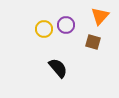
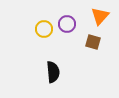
purple circle: moved 1 px right, 1 px up
black semicircle: moved 5 px left, 4 px down; rotated 35 degrees clockwise
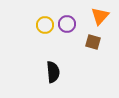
yellow circle: moved 1 px right, 4 px up
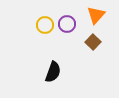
orange triangle: moved 4 px left, 1 px up
brown square: rotated 28 degrees clockwise
black semicircle: rotated 25 degrees clockwise
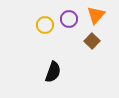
purple circle: moved 2 px right, 5 px up
brown square: moved 1 px left, 1 px up
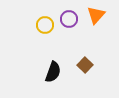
brown square: moved 7 px left, 24 px down
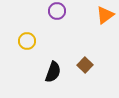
orange triangle: moved 9 px right; rotated 12 degrees clockwise
purple circle: moved 12 px left, 8 px up
yellow circle: moved 18 px left, 16 px down
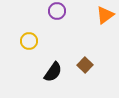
yellow circle: moved 2 px right
black semicircle: rotated 15 degrees clockwise
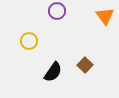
orange triangle: moved 1 px down; rotated 30 degrees counterclockwise
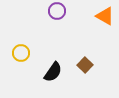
orange triangle: rotated 24 degrees counterclockwise
yellow circle: moved 8 px left, 12 px down
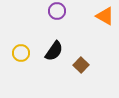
brown square: moved 4 px left
black semicircle: moved 1 px right, 21 px up
